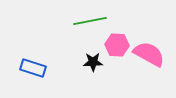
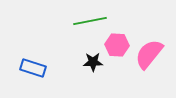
pink semicircle: rotated 80 degrees counterclockwise
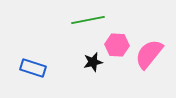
green line: moved 2 px left, 1 px up
black star: rotated 12 degrees counterclockwise
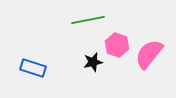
pink hexagon: rotated 15 degrees clockwise
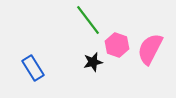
green line: rotated 64 degrees clockwise
pink semicircle: moved 1 px right, 5 px up; rotated 12 degrees counterclockwise
blue rectangle: rotated 40 degrees clockwise
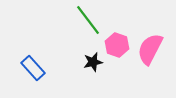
blue rectangle: rotated 10 degrees counterclockwise
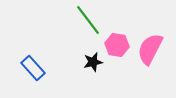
pink hexagon: rotated 10 degrees counterclockwise
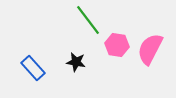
black star: moved 17 px left; rotated 24 degrees clockwise
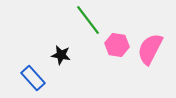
black star: moved 15 px left, 7 px up
blue rectangle: moved 10 px down
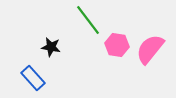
pink semicircle: rotated 12 degrees clockwise
black star: moved 10 px left, 8 px up
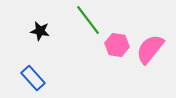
black star: moved 11 px left, 16 px up
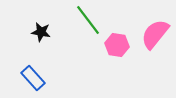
black star: moved 1 px right, 1 px down
pink semicircle: moved 5 px right, 15 px up
